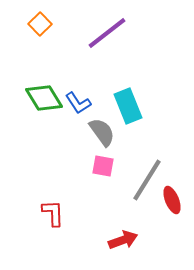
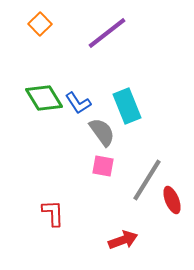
cyan rectangle: moved 1 px left
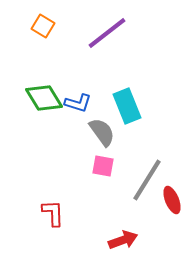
orange square: moved 3 px right, 2 px down; rotated 15 degrees counterclockwise
blue L-shape: rotated 40 degrees counterclockwise
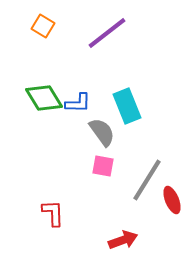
blue L-shape: rotated 16 degrees counterclockwise
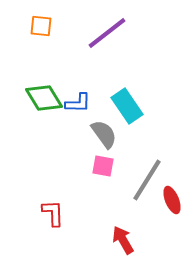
orange square: moved 2 px left; rotated 25 degrees counterclockwise
cyan rectangle: rotated 12 degrees counterclockwise
gray semicircle: moved 2 px right, 2 px down
red arrow: rotated 100 degrees counterclockwise
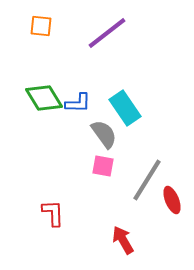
cyan rectangle: moved 2 px left, 2 px down
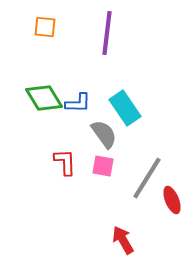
orange square: moved 4 px right, 1 px down
purple line: rotated 45 degrees counterclockwise
gray line: moved 2 px up
red L-shape: moved 12 px right, 51 px up
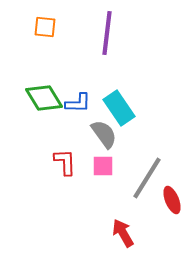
cyan rectangle: moved 6 px left
pink square: rotated 10 degrees counterclockwise
red arrow: moved 7 px up
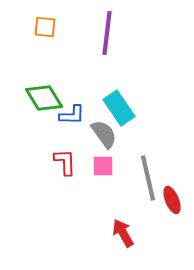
blue L-shape: moved 6 px left, 12 px down
gray line: moved 1 px right; rotated 45 degrees counterclockwise
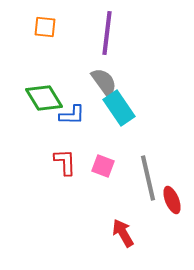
gray semicircle: moved 52 px up
pink square: rotated 20 degrees clockwise
